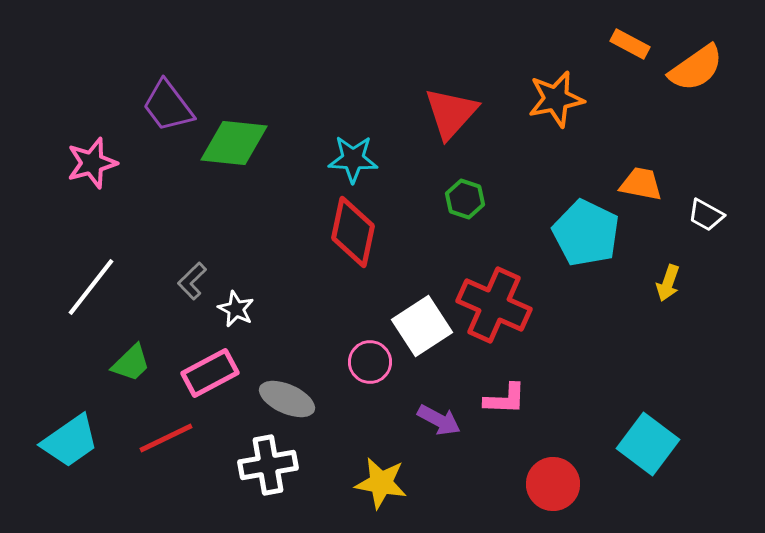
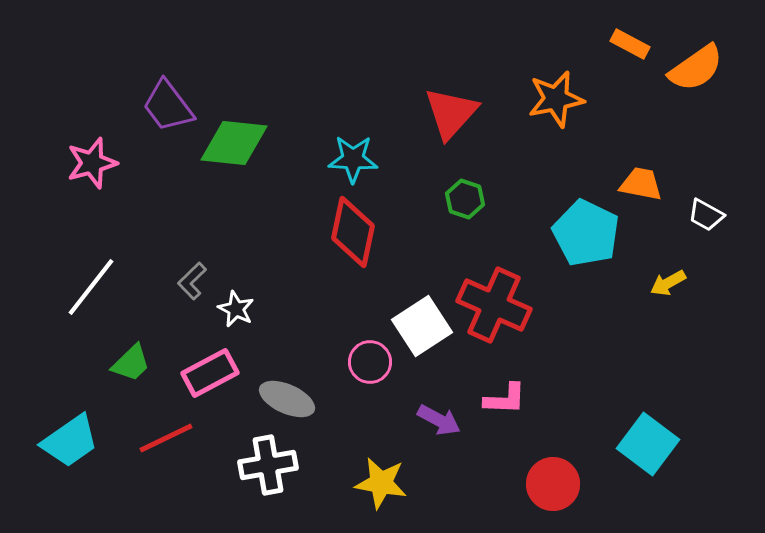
yellow arrow: rotated 42 degrees clockwise
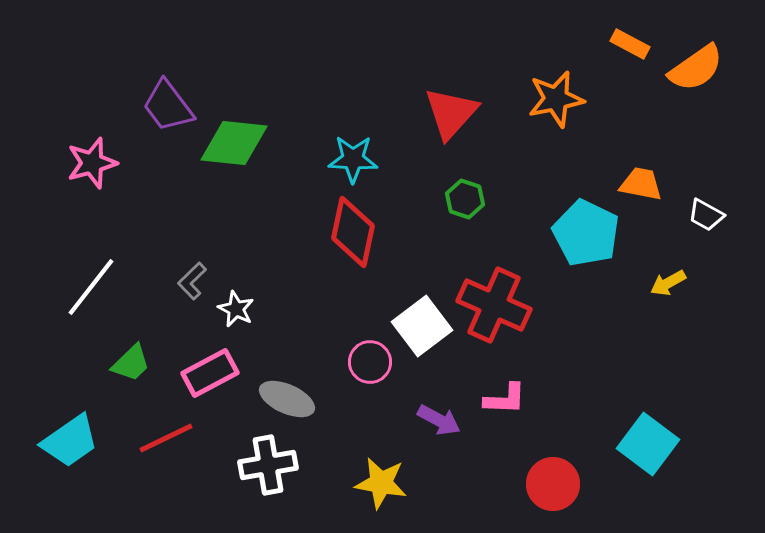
white square: rotated 4 degrees counterclockwise
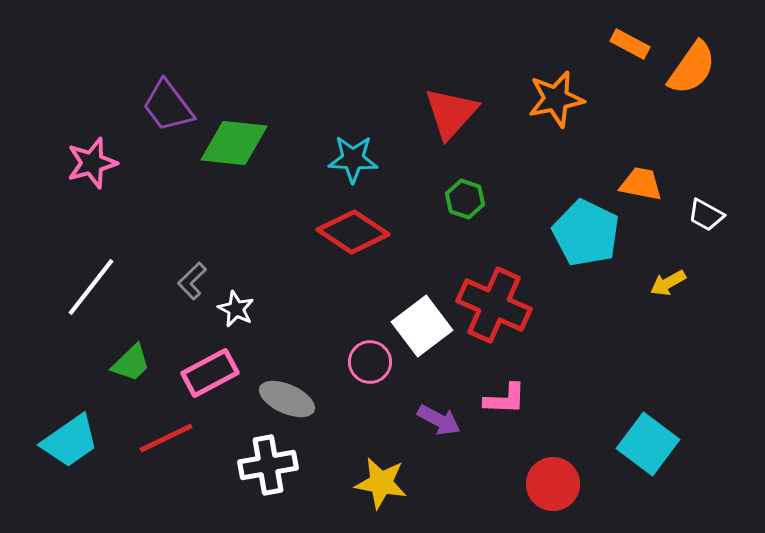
orange semicircle: moved 4 px left; rotated 20 degrees counterclockwise
red diamond: rotated 68 degrees counterclockwise
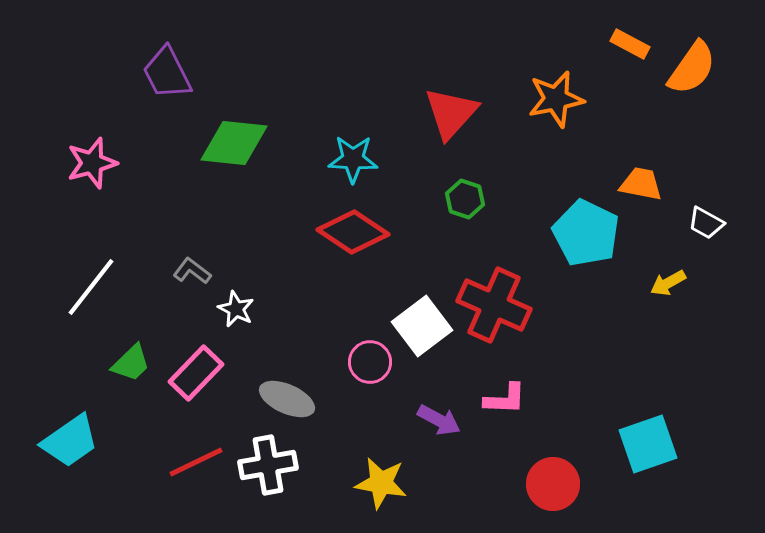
purple trapezoid: moved 1 px left, 33 px up; rotated 10 degrees clockwise
white trapezoid: moved 8 px down
gray L-shape: moved 10 px up; rotated 81 degrees clockwise
pink rectangle: moved 14 px left; rotated 18 degrees counterclockwise
red line: moved 30 px right, 24 px down
cyan square: rotated 34 degrees clockwise
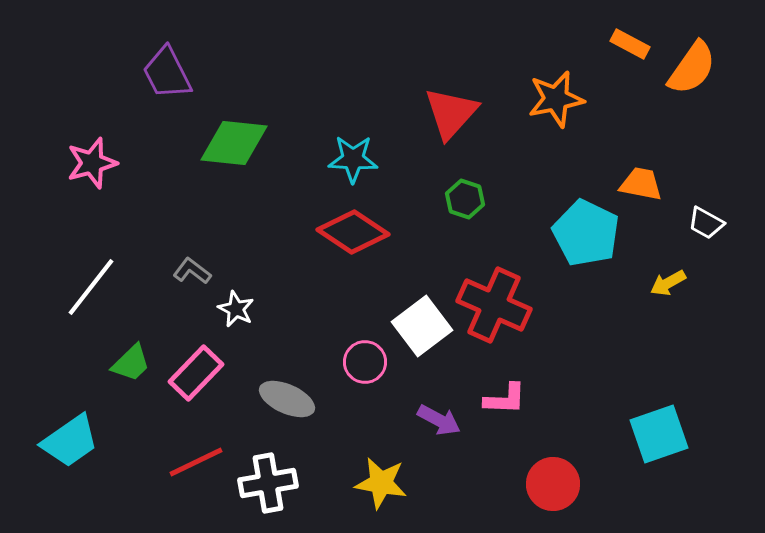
pink circle: moved 5 px left
cyan square: moved 11 px right, 10 px up
white cross: moved 18 px down
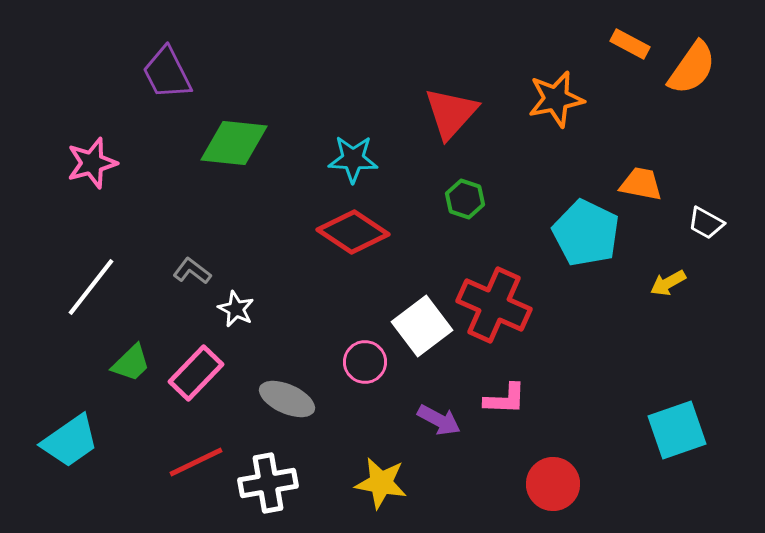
cyan square: moved 18 px right, 4 px up
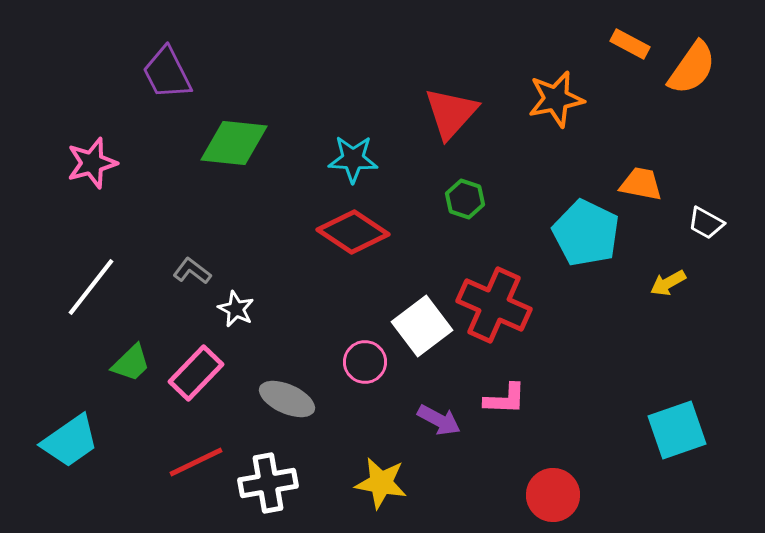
red circle: moved 11 px down
